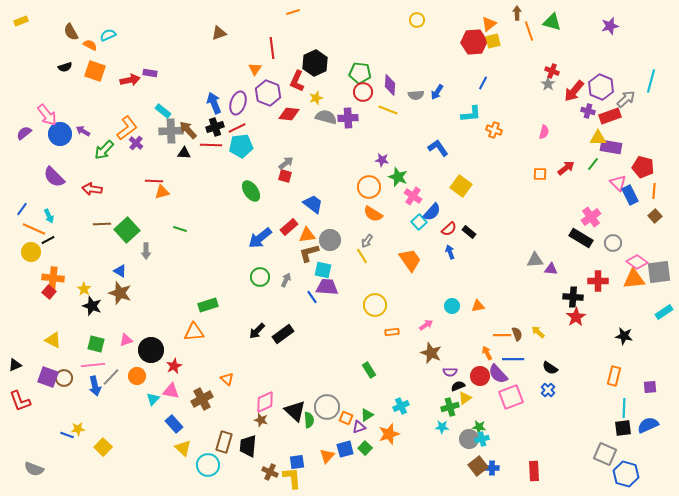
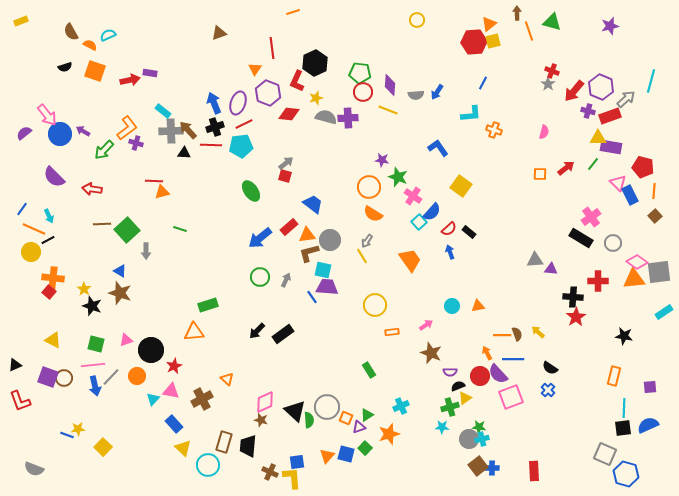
red line at (237, 128): moved 7 px right, 4 px up
purple cross at (136, 143): rotated 24 degrees counterclockwise
blue square at (345, 449): moved 1 px right, 5 px down; rotated 30 degrees clockwise
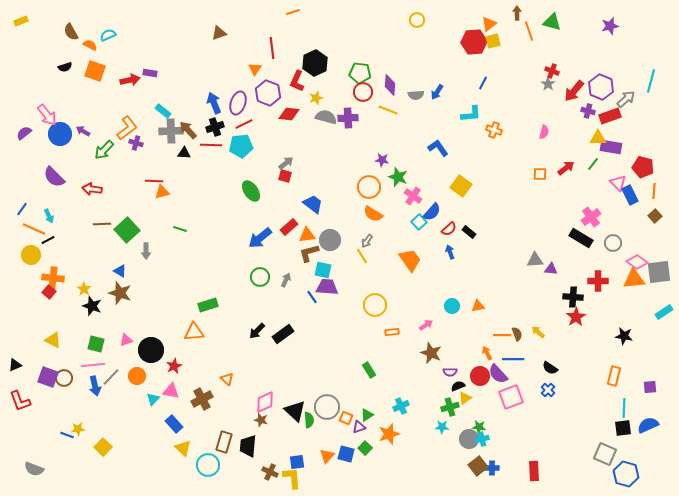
yellow circle at (31, 252): moved 3 px down
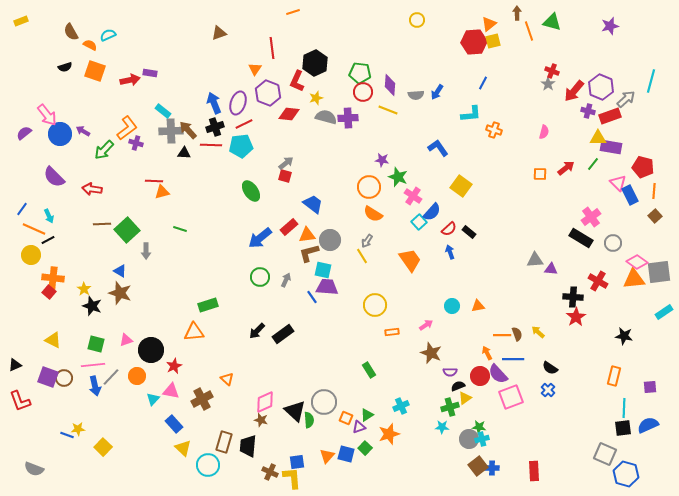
red cross at (598, 281): rotated 30 degrees clockwise
gray circle at (327, 407): moved 3 px left, 5 px up
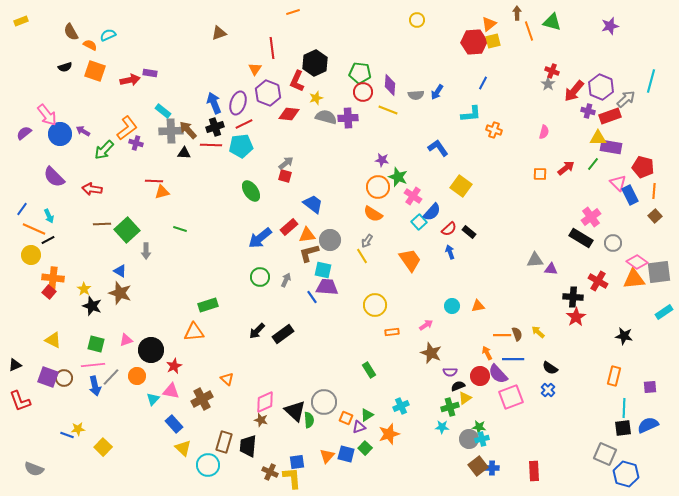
orange circle at (369, 187): moved 9 px right
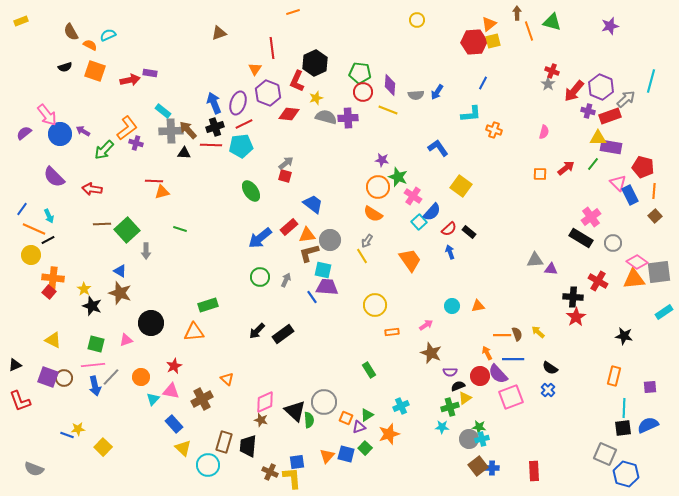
black circle at (151, 350): moved 27 px up
orange circle at (137, 376): moved 4 px right, 1 px down
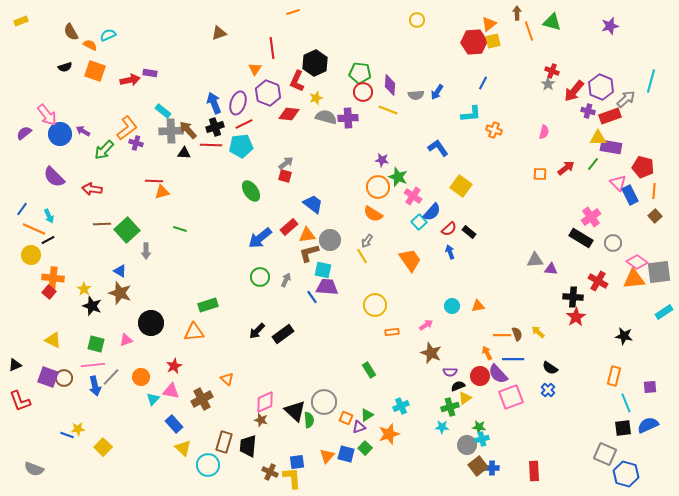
cyan line at (624, 408): moved 2 px right, 5 px up; rotated 24 degrees counterclockwise
gray circle at (469, 439): moved 2 px left, 6 px down
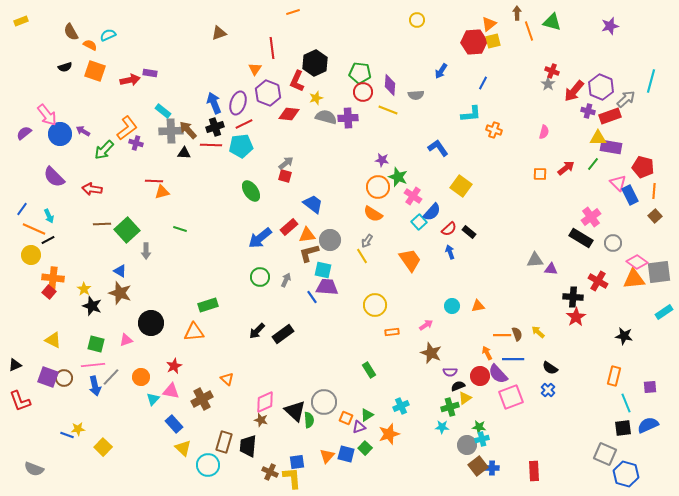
blue arrow at (437, 92): moved 4 px right, 21 px up
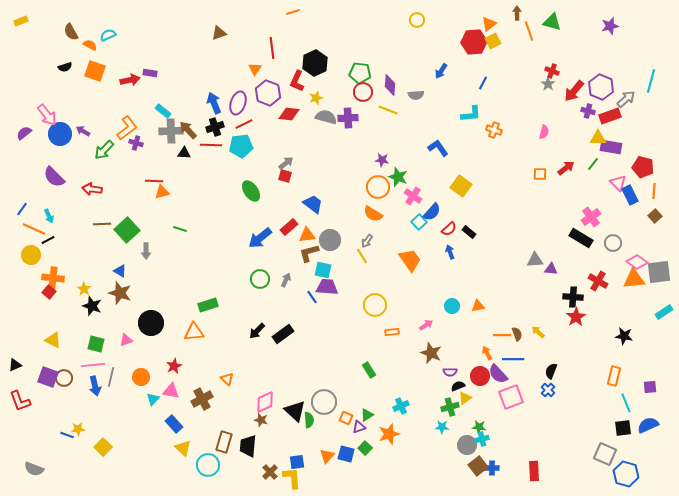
yellow square at (493, 41): rotated 14 degrees counterclockwise
green circle at (260, 277): moved 2 px down
black semicircle at (550, 368): moved 1 px right, 3 px down; rotated 77 degrees clockwise
gray line at (111, 377): rotated 30 degrees counterclockwise
brown cross at (270, 472): rotated 21 degrees clockwise
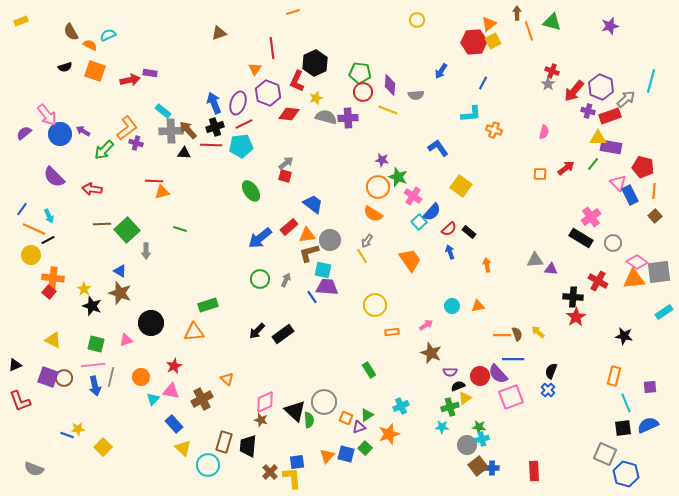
orange arrow at (487, 353): moved 88 px up; rotated 16 degrees clockwise
